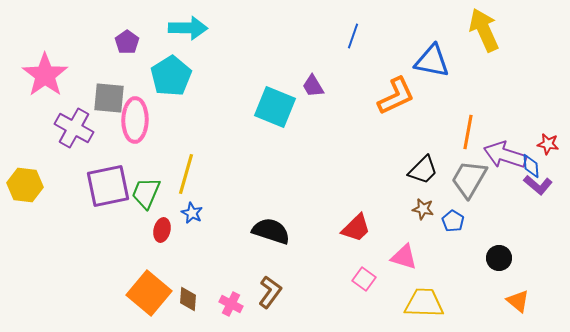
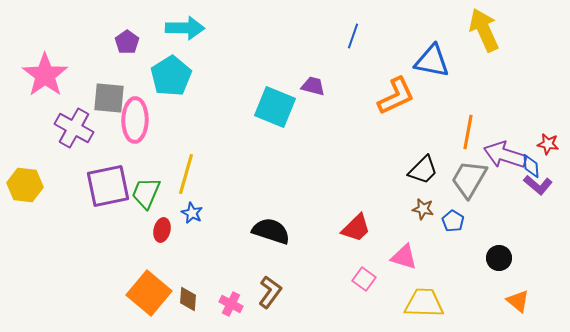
cyan arrow: moved 3 px left
purple trapezoid: rotated 135 degrees clockwise
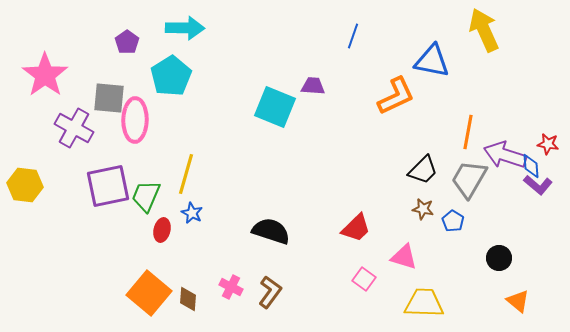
purple trapezoid: rotated 10 degrees counterclockwise
green trapezoid: moved 3 px down
pink cross: moved 17 px up
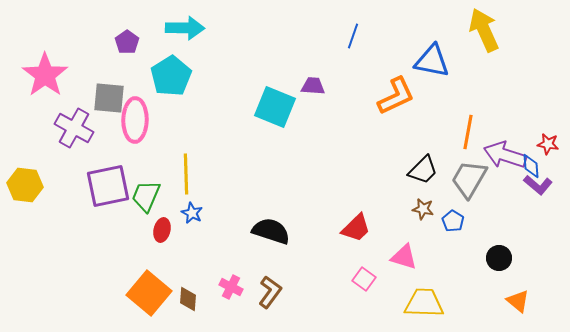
yellow line: rotated 18 degrees counterclockwise
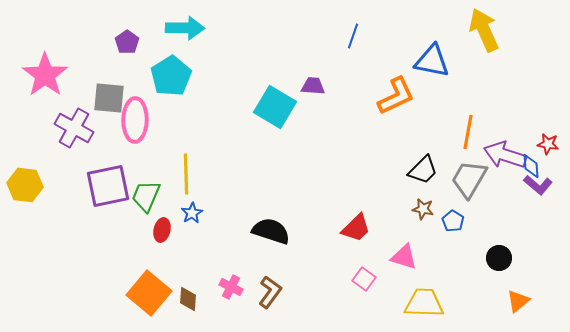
cyan square: rotated 9 degrees clockwise
blue star: rotated 15 degrees clockwise
orange triangle: rotated 40 degrees clockwise
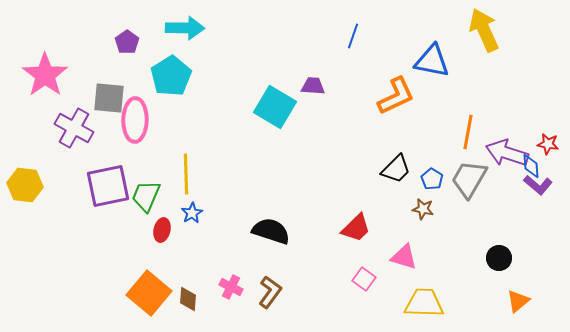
purple arrow: moved 2 px right, 2 px up
black trapezoid: moved 27 px left, 1 px up
blue pentagon: moved 21 px left, 42 px up
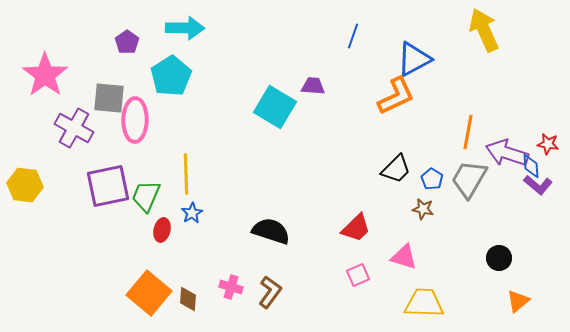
blue triangle: moved 18 px left, 2 px up; rotated 39 degrees counterclockwise
pink square: moved 6 px left, 4 px up; rotated 30 degrees clockwise
pink cross: rotated 10 degrees counterclockwise
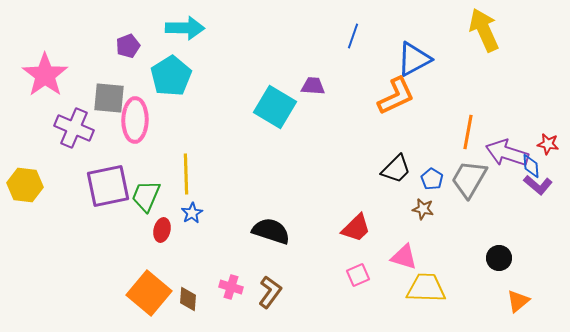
purple pentagon: moved 1 px right, 4 px down; rotated 15 degrees clockwise
purple cross: rotated 6 degrees counterclockwise
yellow trapezoid: moved 2 px right, 15 px up
